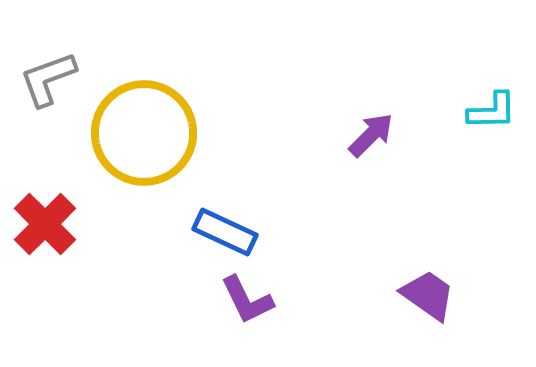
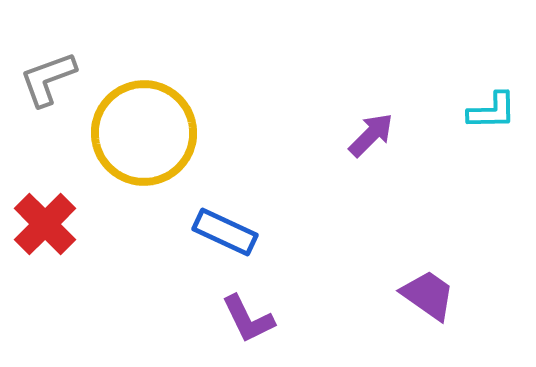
purple L-shape: moved 1 px right, 19 px down
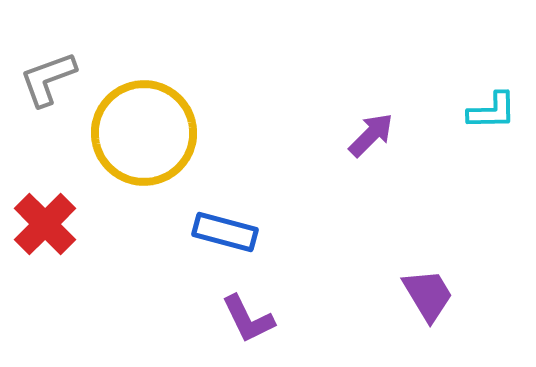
blue rectangle: rotated 10 degrees counterclockwise
purple trapezoid: rotated 24 degrees clockwise
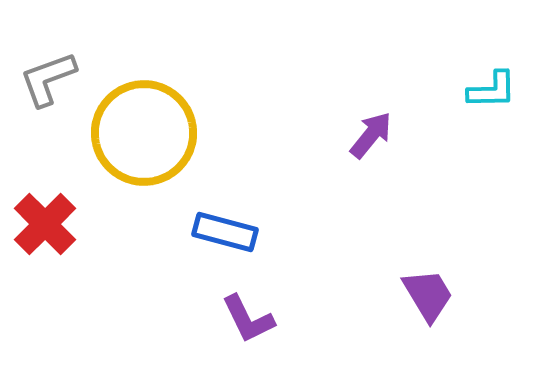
cyan L-shape: moved 21 px up
purple arrow: rotated 6 degrees counterclockwise
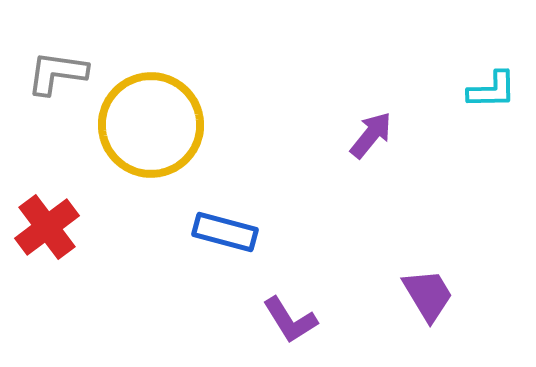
gray L-shape: moved 9 px right, 6 px up; rotated 28 degrees clockwise
yellow circle: moved 7 px right, 8 px up
red cross: moved 2 px right, 3 px down; rotated 8 degrees clockwise
purple L-shape: moved 42 px right, 1 px down; rotated 6 degrees counterclockwise
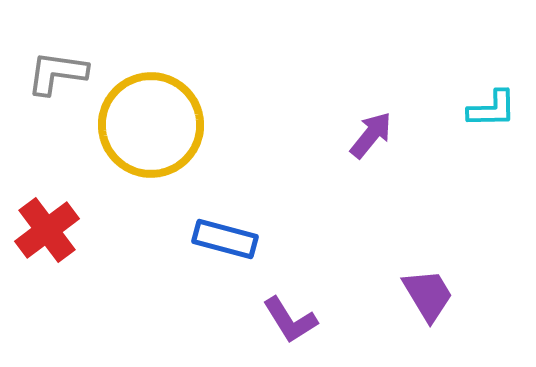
cyan L-shape: moved 19 px down
red cross: moved 3 px down
blue rectangle: moved 7 px down
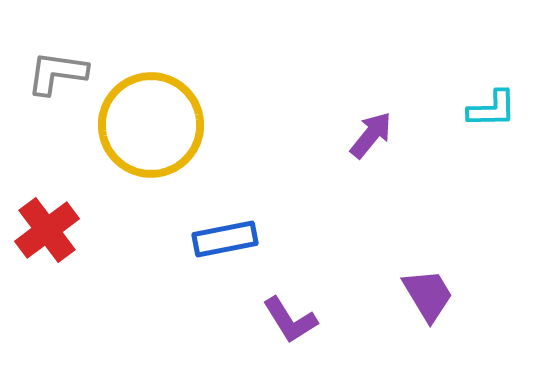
blue rectangle: rotated 26 degrees counterclockwise
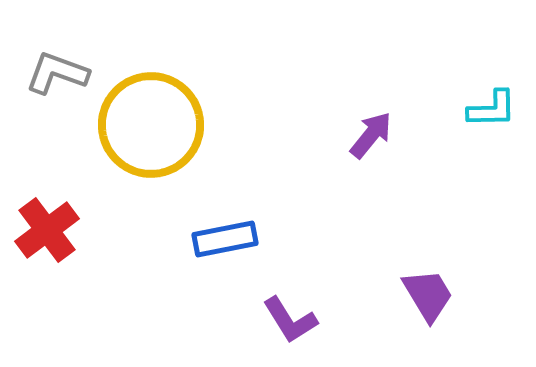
gray L-shape: rotated 12 degrees clockwise
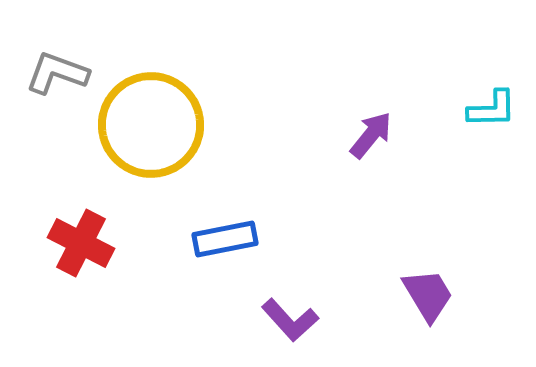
red cross: moved 34 px right, 13 px down; rotated 26 degrees counterclockwise
purple L-shape: rotated 10 degrees counterclockwise
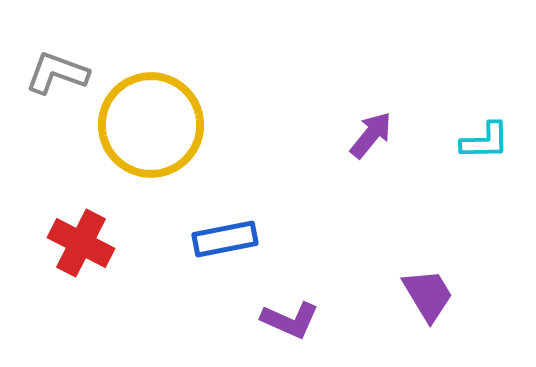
cyan L-shape: moved 7 px left, 32 px down
purple L-shape: rotated 24 degrees counterclockwise
